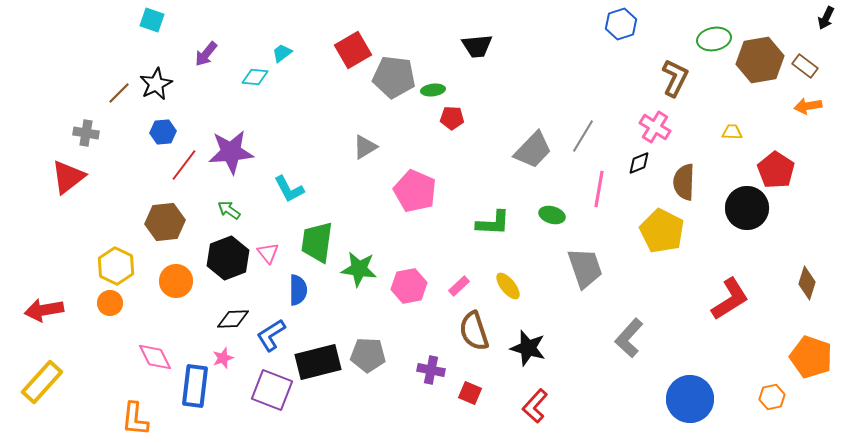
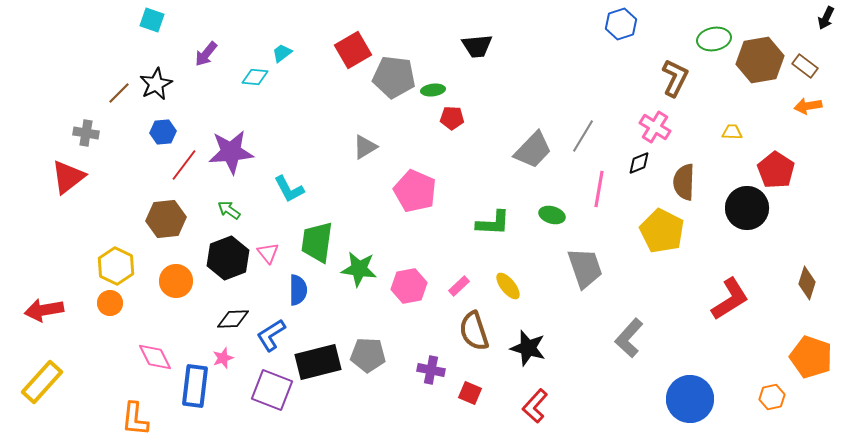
brown hexagon at (165, 222): moved 1 px right, 3 px up
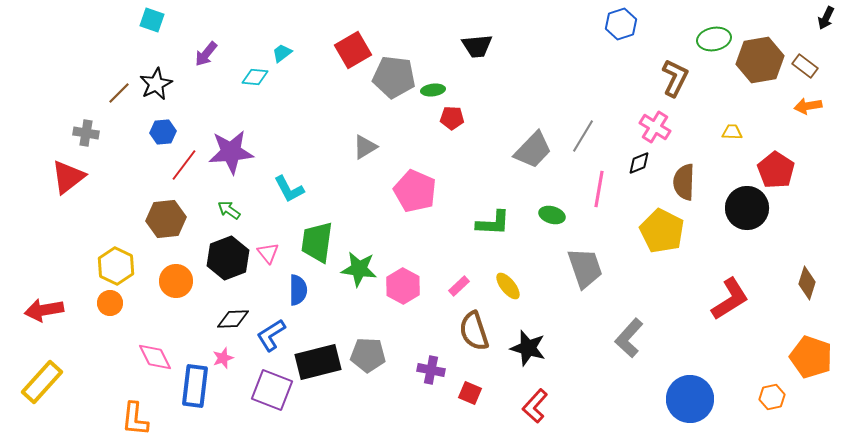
pink hexagon at (409, 286): moved 6 px left; rotated 20 degrees counterclockwise
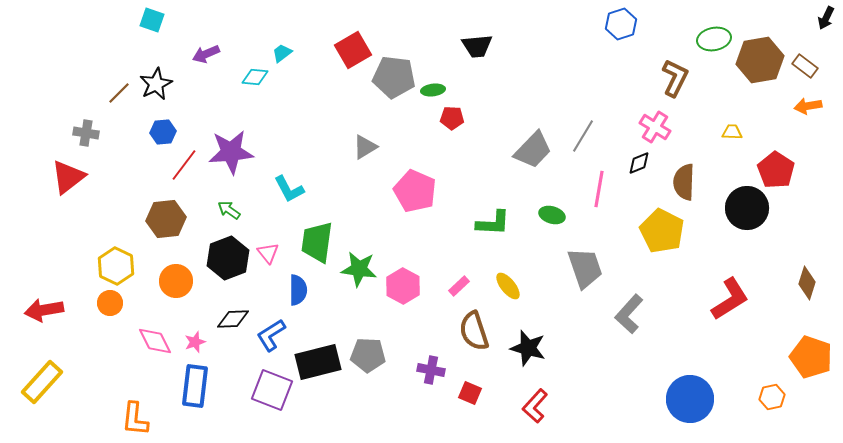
purple arrow at (206, 54): rotated 28 degrees clockwise
gray L-shape at (629, 338): moved 24 px up
pink diamond at (155, 357): moved 16 px up
pink star at (223, 358): moved 28 px left, 16 px up
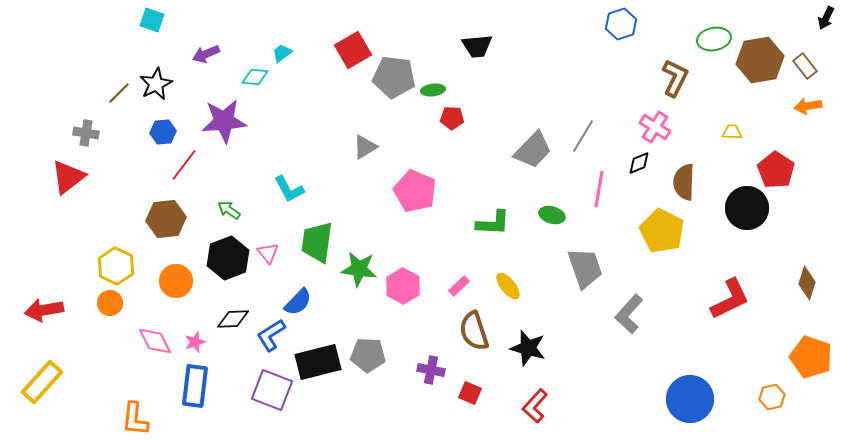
brown rectangle at (805, 66): rotated 15 degrees clockwise
purple star at (231, 152): moved 7 px left, 31 px up
blue semicircle at (298, 290): moved 12 px down; rotated 44 degrees clockwise
red L-shape at (730, 299): rotated 6 degrees clockwise
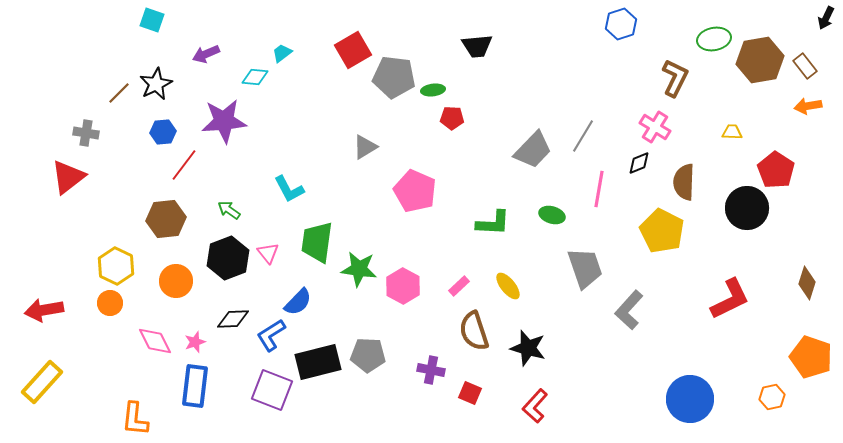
gray L-shape at (629, 314): moved 4 px up
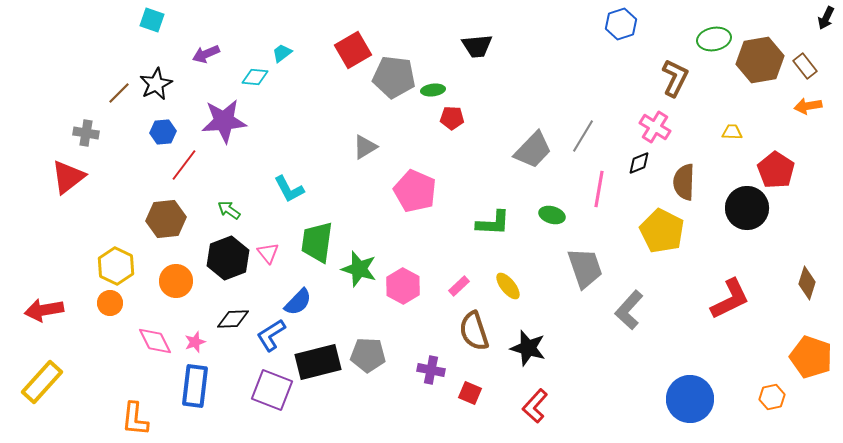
green star at (359, 269): rotated 9 degrees clockwise
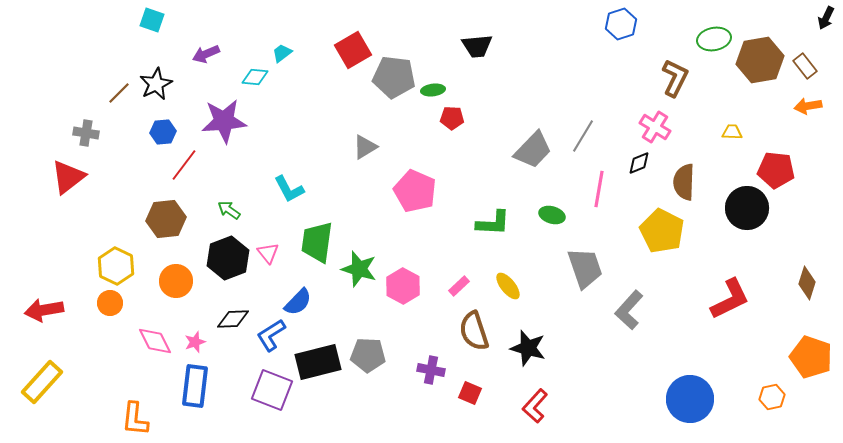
red pentagon at (776, 170): rotated 27 degrees counterclockwise
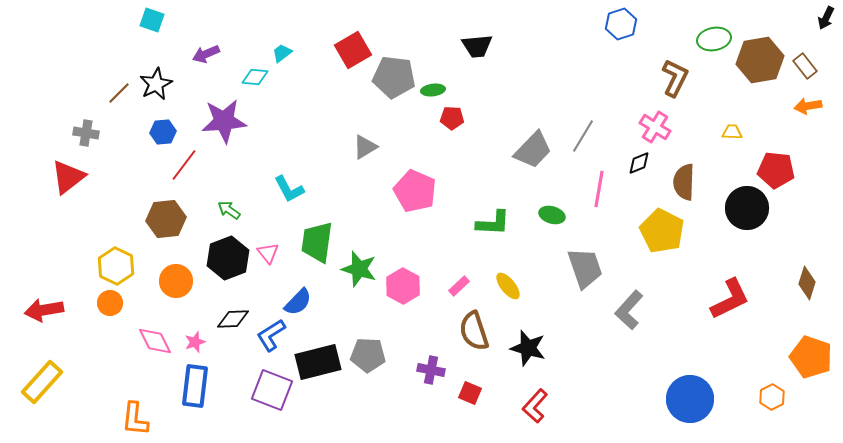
orange hexagon at (772, 397): rotated 15 degrees counterclockwise
